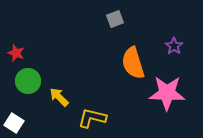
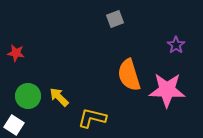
purple star: moved 2 px right, 1 px up
red star: rotated 12 degrees counterclockwise
orange semicircle: moved 4 px left, 12 px down
green circle: moved 15 px down
pink star: moved 3 px up
white square: moved 2 px down
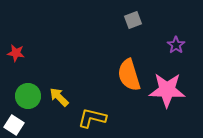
gray square: moved 18 px right, 1 px down
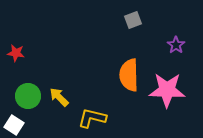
orange semicircle: rotated 16 degrees clockwise
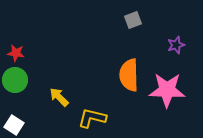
purple star: rotated 18 degrees clockwise
green circle: moved 13 px left, 16 px up
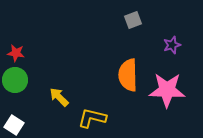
purple star: moved 4 px left
orange semicircle: moved 1 px left
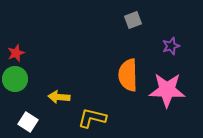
purple star: moved 1 px left, 1 px down
red star: rotated 30 degrees counterclockwise
green circle: moved 1 px up
yellow arrow: rotated 40 degrees counterclockwise
white square: moved 14 px right, 3 px up
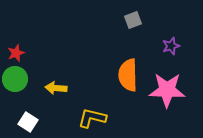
yellow arrow: moved 3 px left, 9 px up
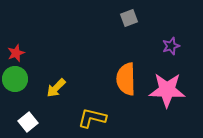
gray square: moved 4 px left, 2 px up
orange semicircle: moved 2 px left, 4 px down
yellow arrow: rotated 50 degrees counterclockwise
white square: rotated 18 degrees clockwise
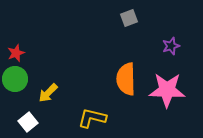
yellow arrow: moved 8 px left, 5 px down
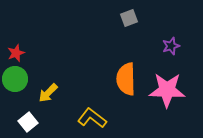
yellow L-shape: rotated 24 degrees clockwise
